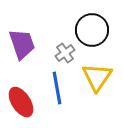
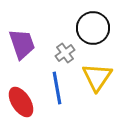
black circle: moved 1 px right, 2 px up
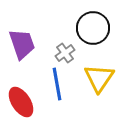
yellow triangle: moved 2 px right, 1 px down
blue line: moved 4 px up
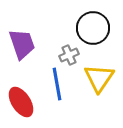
gray cross: moved 4 px right, 2 px down; rotated 12 degrees clockwise
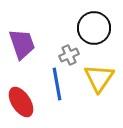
black circle: moved 1 px right
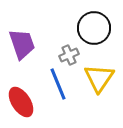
blue line: moved 1 px right; rotated 12 degrees counterclockwise
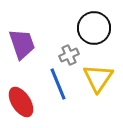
yellow triangle: moved 1 px left
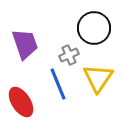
purple trapezoid: moved 3 px right
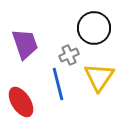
yellow triangle: moved 1 px right, 1 px up
blue line: rotated 8 degrees clockwise
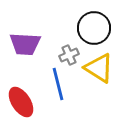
purple trapezoid: rotated 112 degrees clockwise
yellow triangle: moved 9 px up; rotated 32 degrees counterclockwise
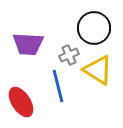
purple trapezoid: moved 3 px right
yellow triangle: moved 1 px left, 2 px down
blue line: moved 2 px down
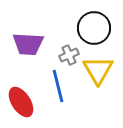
yellow triangle: rotated 28 degrees clockwise
